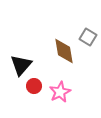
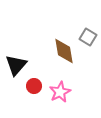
black triangle: moved 5 px left
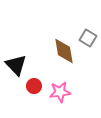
gray square: moved 1 px down
black triangle: rotated 25 degrees counterclockwise
pink star: rotated 20 degrees clockwise
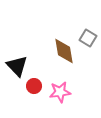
black triangle: moved 1 px right, 1 px down
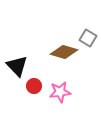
brown diamond: moved 1 px down; rotated 64 degrees counterclockwise
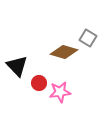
red circle: moved 5 px right, 3 px up
